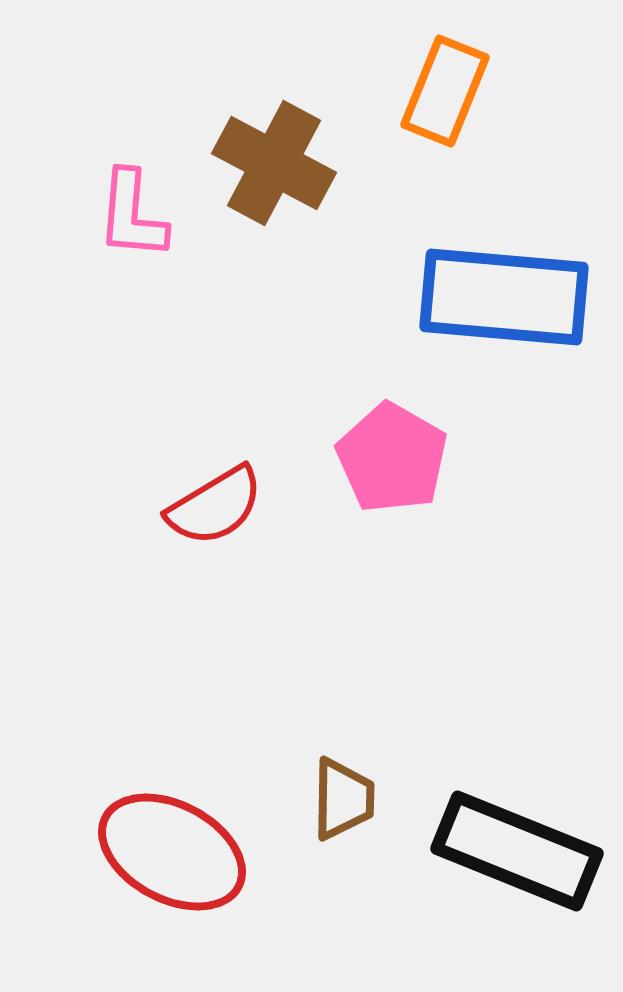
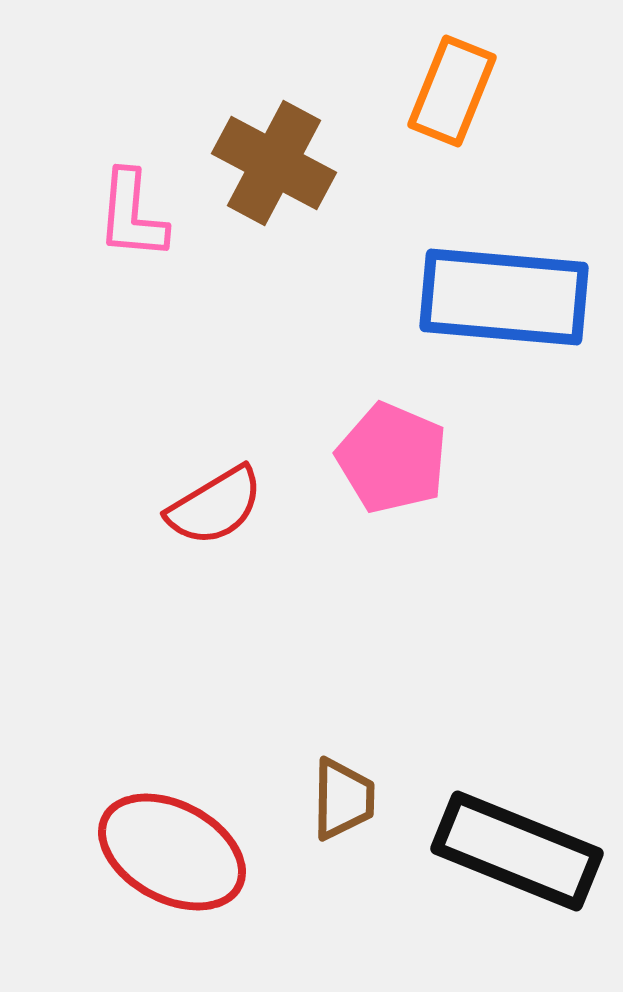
orange rectangle: moved 7 px right
pink pentagon: rotated 7 degrees counterclockwise
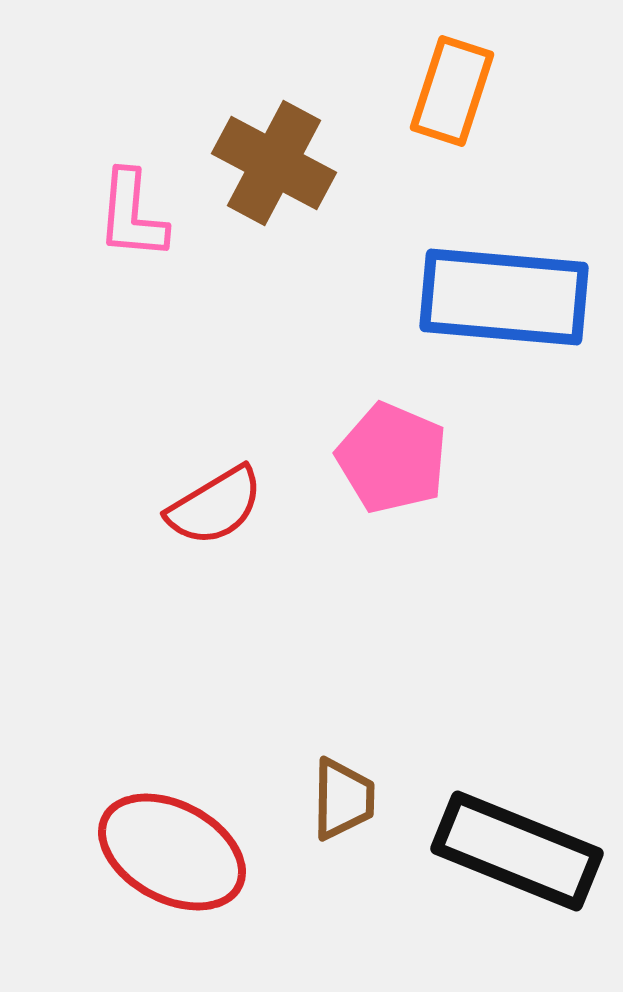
orange rectangle: rotated 4 degrees counterclockwise
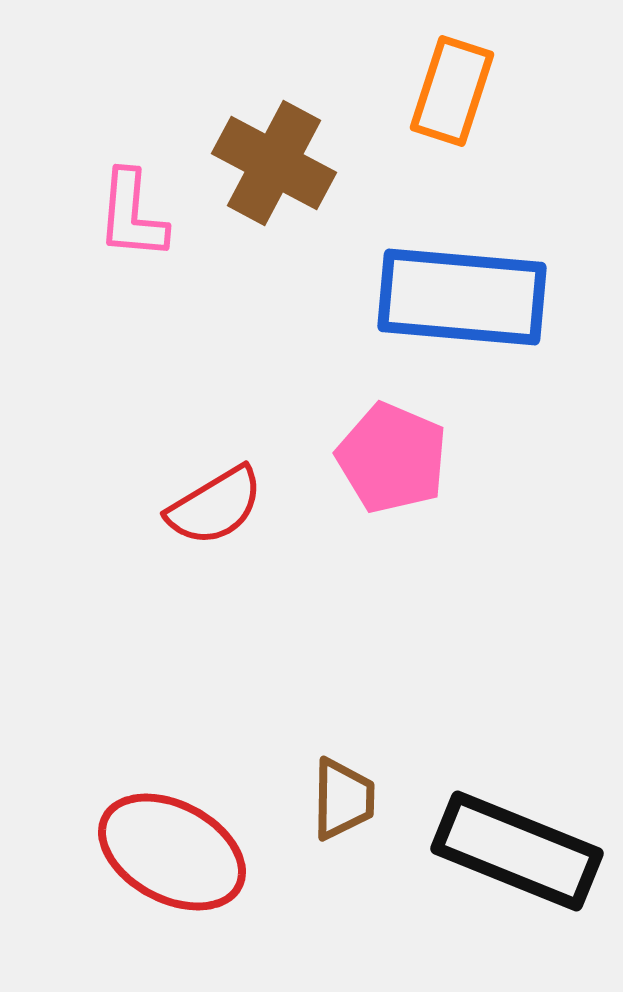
blue rectangle: moved 42 px left
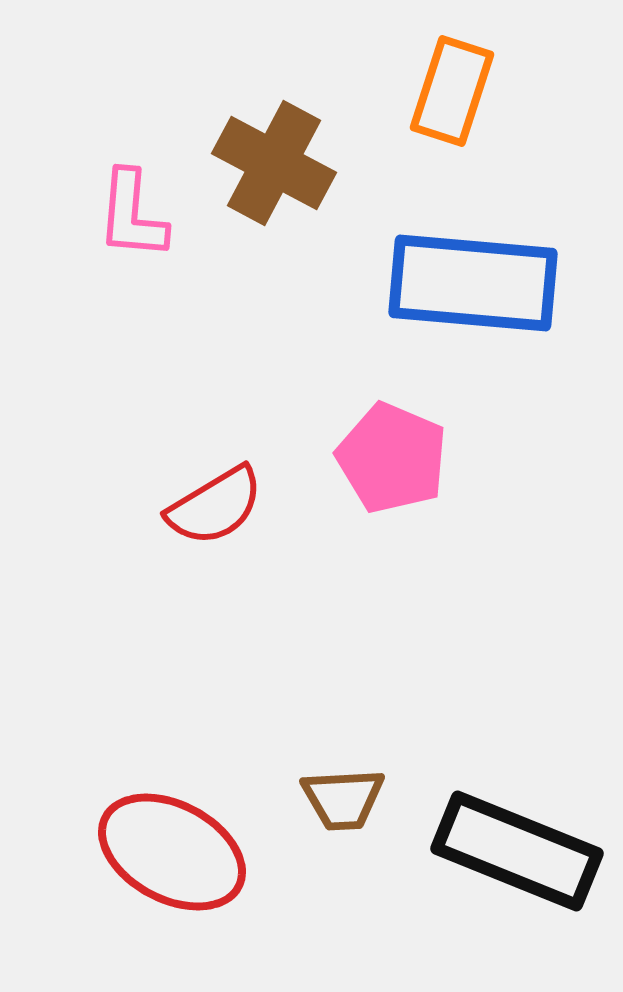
blue rectangle: moved 11 px right, 14 px up
brown trapezoid: rotated 86 degrees clockwise
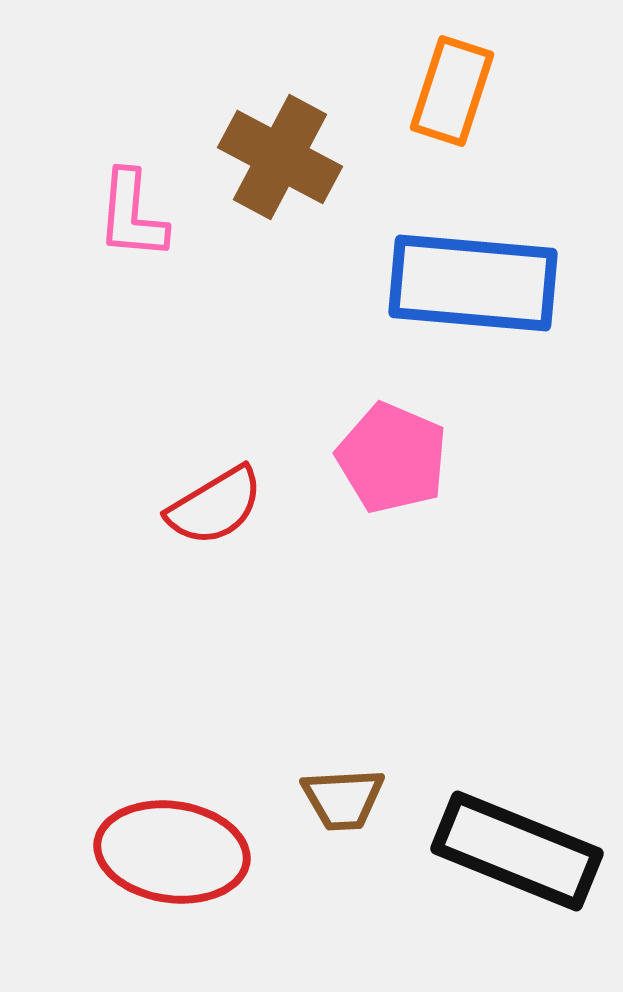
brown cross: moved 6 px right, 6 px up
red ellipse: rotated 20 degrees counterclockwise
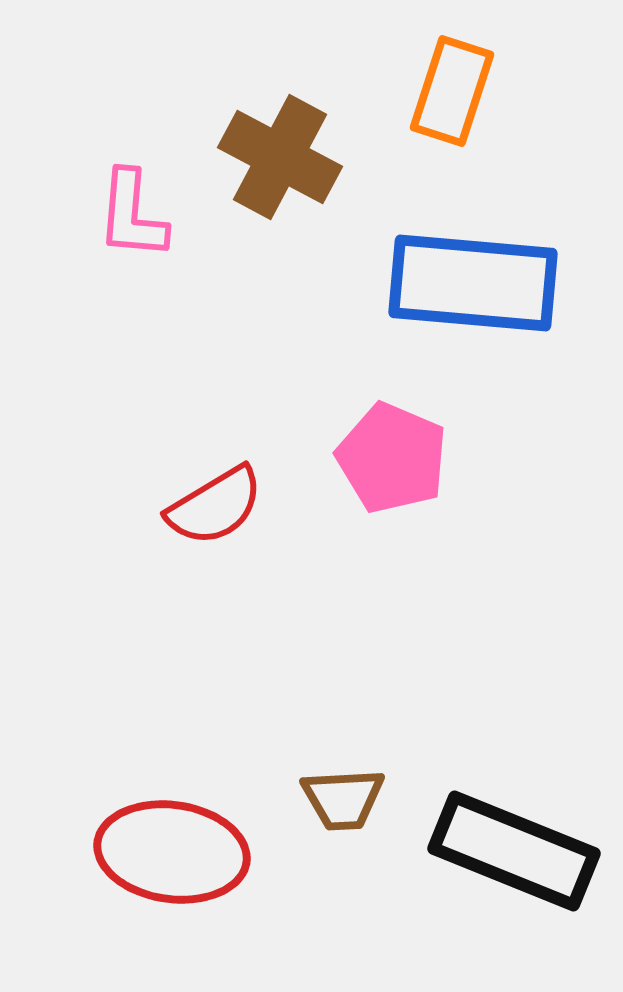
black rectangle: moved 3 px left
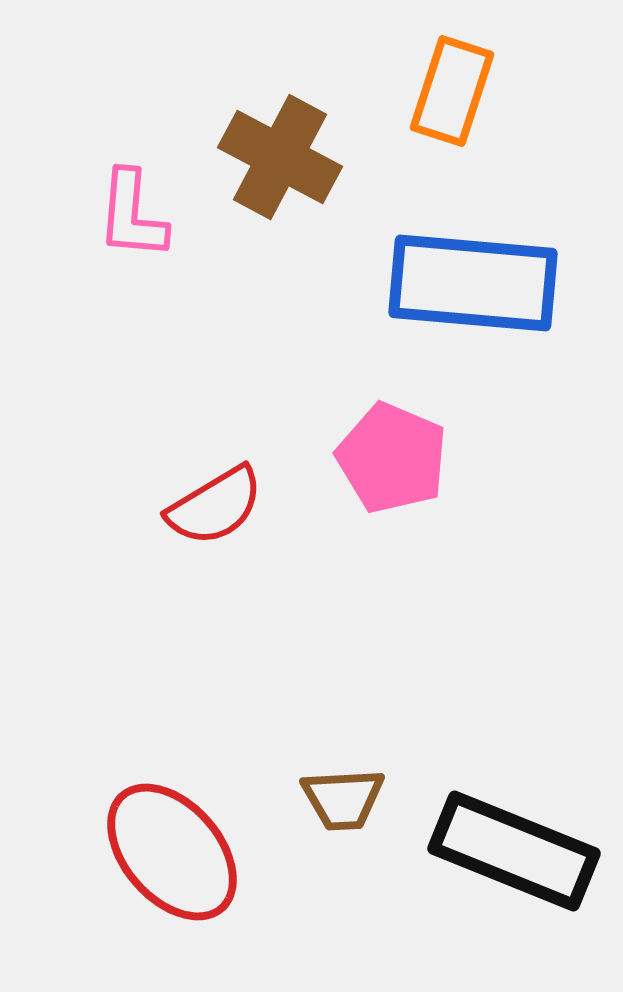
red ellipse: rotated 41 degrees clockwise
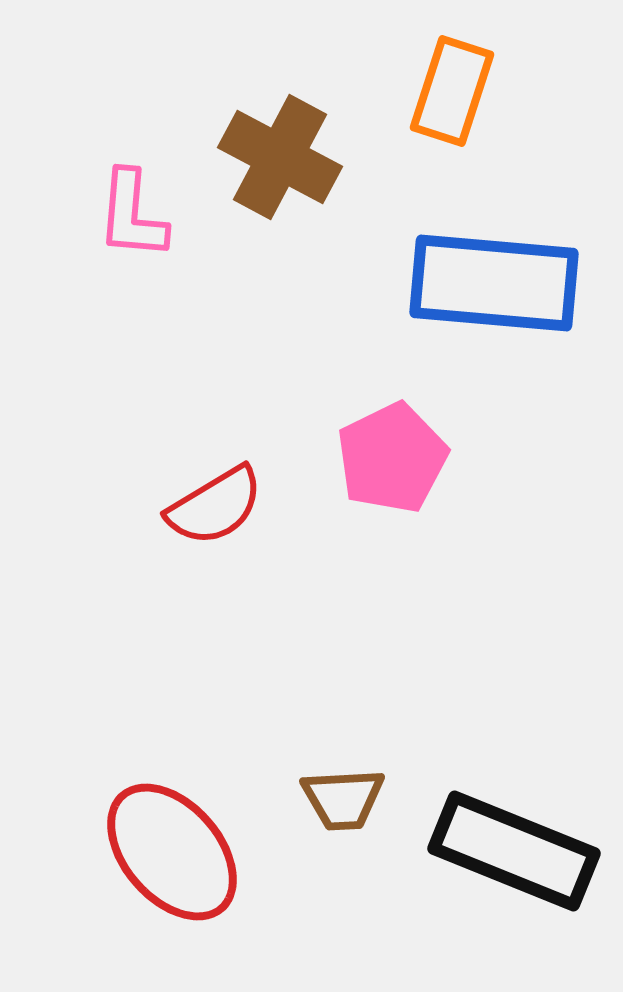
blue rectangle: moved 21 px right
pink pentagon: rotated 23 degrees clockwise
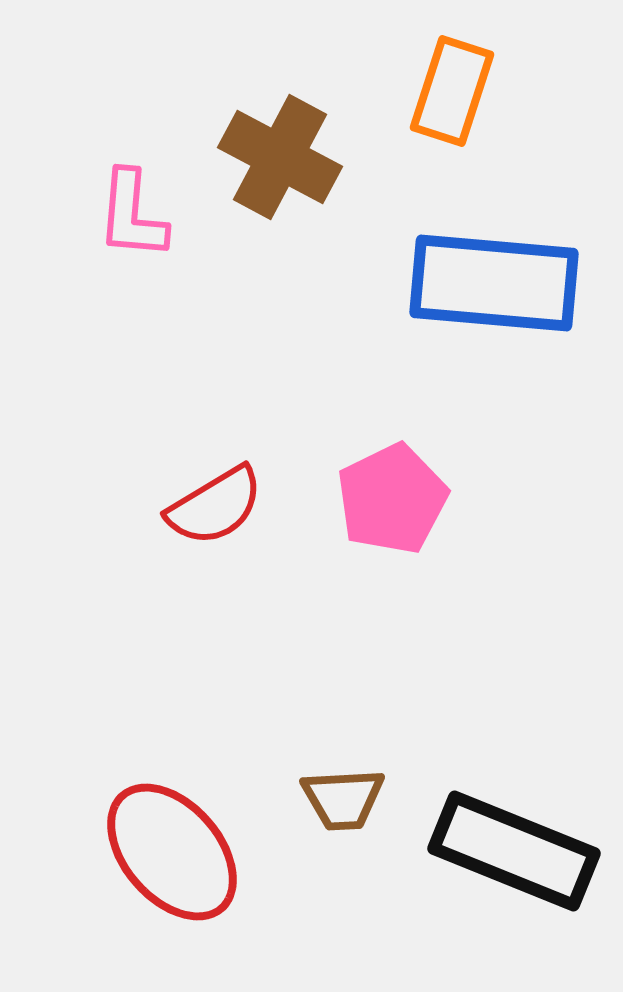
pink pentagon: moved 41 px down
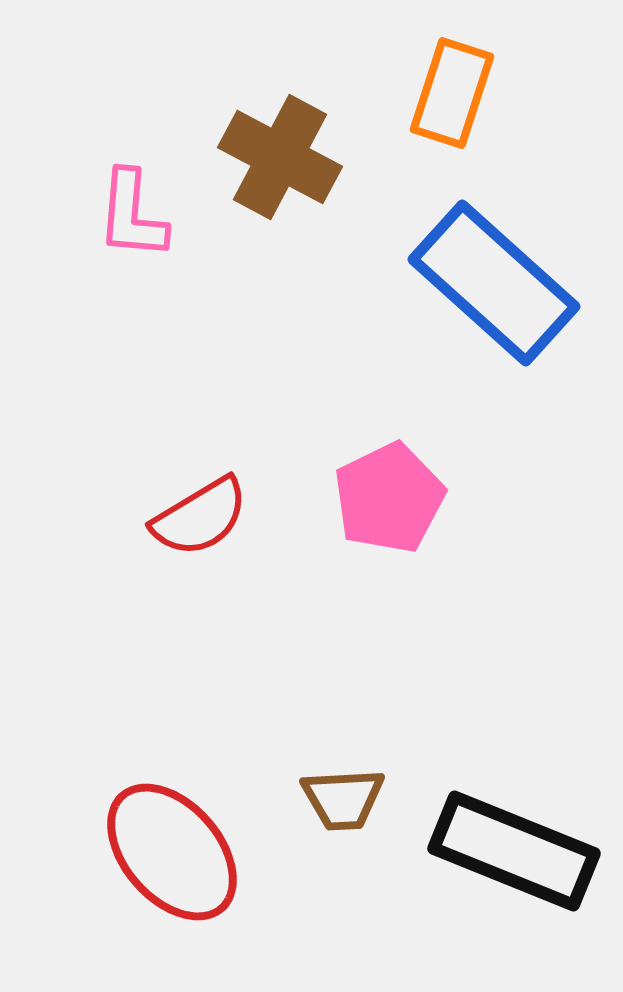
orange rectangle: moved 2 px down
blue rectangle: rotated 37 degrees clockwise
pink pentagon: moved 3 px left, 1 px up
red semicircle: moved 15 px left, 11 px down
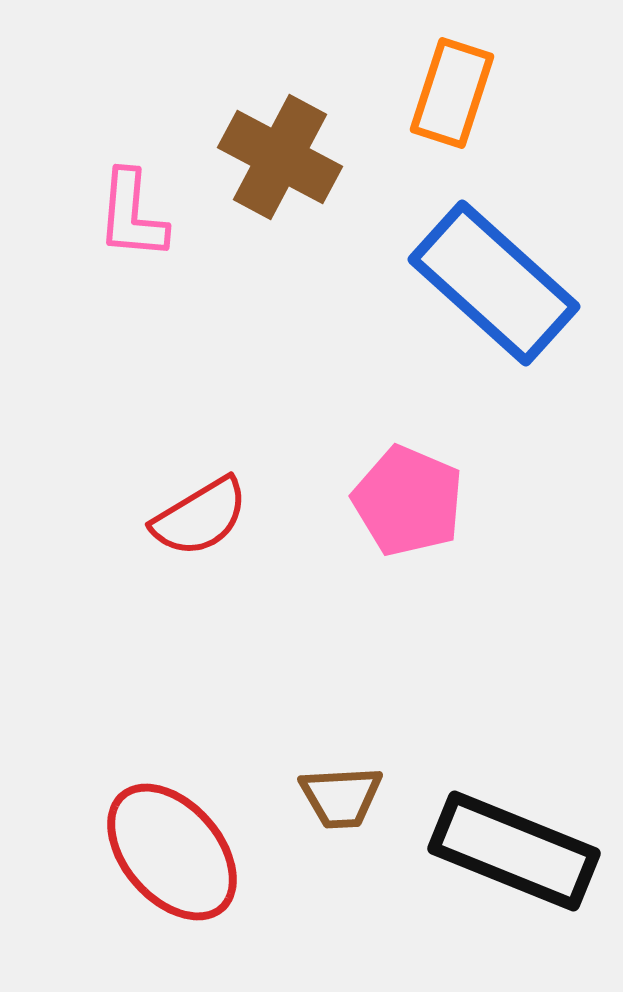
pink pentagon: moved 19 px right, 3 px down; rotated 23 degrees counterclockwise
brown trapezoid: moved 2 px left, 2 px up
